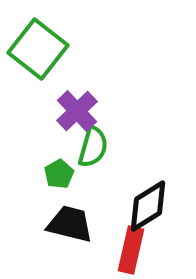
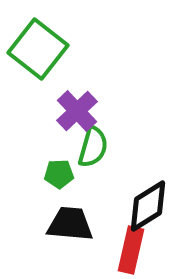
green pentagon: rotated 28 degrees clockwise
black trapezoid: rotated 9 degrees counterclockwise
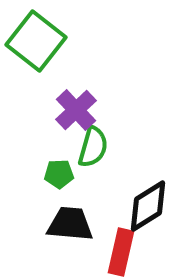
green square: moved 2 px left, 8 px up
purple cross: moved 1 px left, 1 px up
red rectangle: moved 10 px left, 2 px down
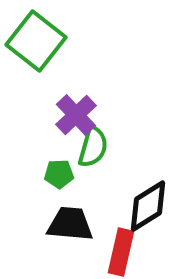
purple cross: moved 5 px down
